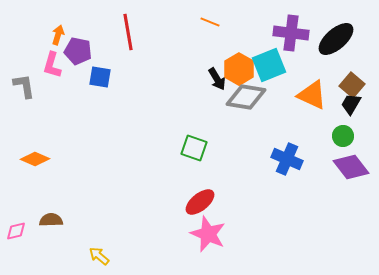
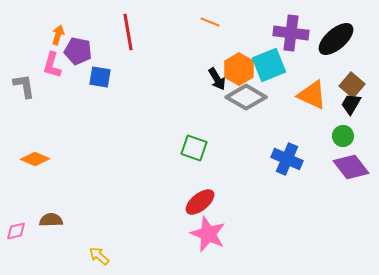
gray diamond: rotated 21 degrees clockwise
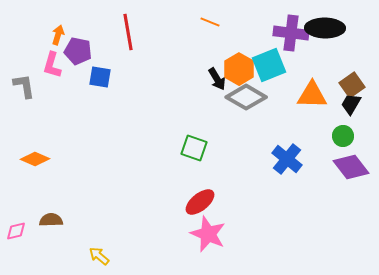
black ellipse: moved 11 px left, 11 px up; rotated 42 degrees clockwise
brown square: rotated 15 degrees clockwise
orange triangle: rotated 24 degrees counterclockwise
blue cross: rotated 16 degrees clockwise
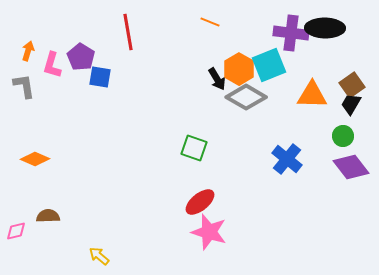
orange arrow: moved 30 px left, 16 px down
purple pentagon: moved 3 px right, 6 px down; rotated 20 degrees clockwise
brown semicircle: moved 3 px left, 4 px up
pink star: moved 1 px right, 2 px up; rotated 6 degrees counterclockwise
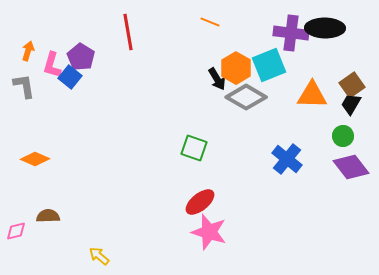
orange hexagon: moved 3 px left, 1 px up
blue square: moved 30 px left; rotated 30 degrees clockwise
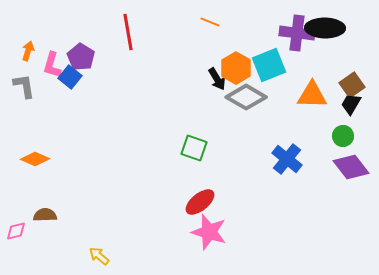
purple cross: moved 6 px right
brown semicircle: moved 3 px left, 1 px up
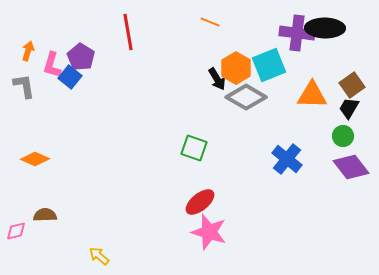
black trapezoid: moved 2 px left, 4 px down
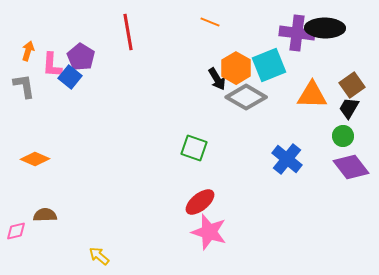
pink L-shape: rotated 12 degrees counterclockwise
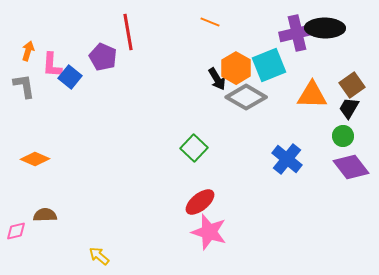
purple cross: rotated 20 degrees counterclockwise
purple pentagon: moved 22 px right; rotated 8 degrees counterclockwise
green square: rotated 24 degrees clockwise
